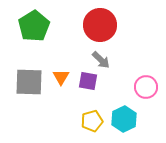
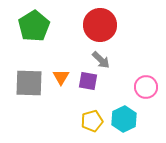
gray square: moved 1 px down
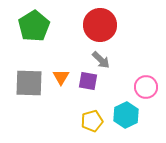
cyan hexagon: moved 2 px right, 4 px up
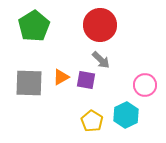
orange triangle: rotated 30 degrees clockwise
purple square: moved 2 px left, 1 px up
pink circle: moved 1 px left, 2 px up
yellow pentagon: rotated 25 degrees counterclockwise
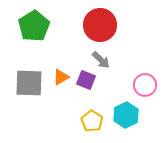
purple square: rotated 12 degrees clockwise
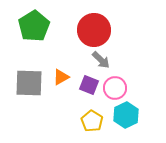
red circle: moved 6 px left, 5 px down
purple square: moved 3 px right, 5 px down
pink circle: moved 30 px left, 3 px down
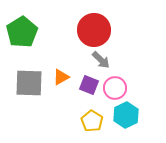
green pentagon: moved 12 px left, 6 px down
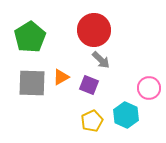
green pentagon: moved 8 px right, 5 px down
gray square: moved 3 px right
pink circle: moved 34 px right
cyan hexagon: rotated 10 degrees counterclockwise
yellow pentagon: rotated 15 degrees clockwise
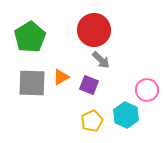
pink circle: moved 2 px left, 2 px down
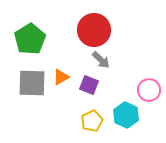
green pentagon: moved 2 px down
pink circle: moved 2 px right
